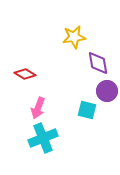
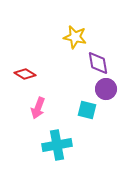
yellow star: moved 1 px right; rotated 20 degrees clockwise
purple circle: moved 1 px left, 2 px up
cyan cross: moved 14 px right, 7 px down; rotated 12 degrees clockwise
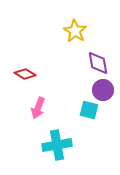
yellow star: moved 6 px up; rotated 20 degrees clockwise
purple circle: moved 3 px left, 1 px down
cyan square: moved 2 px right
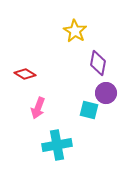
purple diamond: rotated 20 degrees clockwise
purple circle: moved 3 px right, 3 px down
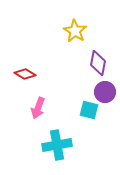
purple circle: moved 1 px left, 1 px up
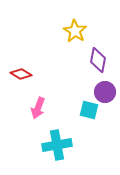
purple diamond: moved 3 px up
red diamond: moved 4 px left
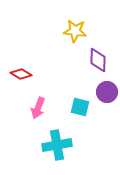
yellow star: rotated 25 degrees counterclockwise
purple diamond: rotated 10 degrees counterclockwise
purple circle: moved 2 px right
cyan square: moved 9 px left, 3 px up
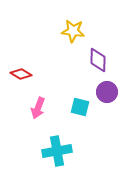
yellow star: moved 2 px left
cyan cross: moved 6 px down
